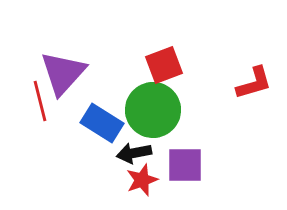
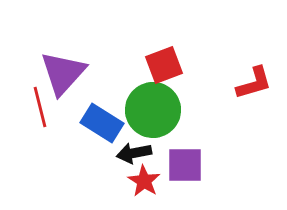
red line: moved 6 px down
red star: moved 2 px right, 1 px down; rotated 20 degrees counterclockwise
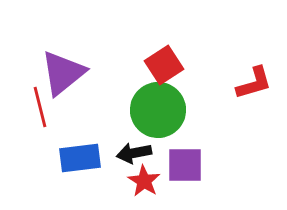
red square: rotated 12 degrees counterclockwise
purple triangle: rotated 9 degrees clockwise
green circle: moved 5 px right
blue rectangle: moved 22 px left, 35 px down; rotated 39 degrees counterclockwise
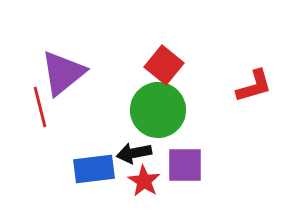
red square: rotated 18 degrees counterclockwise
red L-shape: moved 3 px down
blue rectangle: moved 14 px right, 11 px down
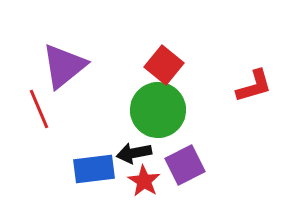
purple triangle: moved 1 px right, 7 px up
red line: moved 1 px left, 2 px down; rotated 9 degrees counterclockwise
purple square: rotated 27 degrees counterclockwise
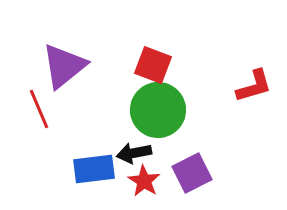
red square: moved 11 px left; rotated 18 degrees counterclockwise
purple square: moved 7 px right, 8 px down
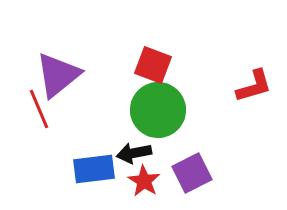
purple triangle: moved 6 px left, 9 px down
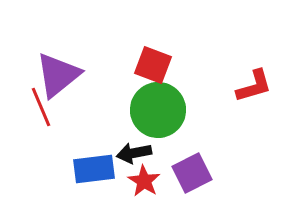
red line: moved 2 px right, 2 px up
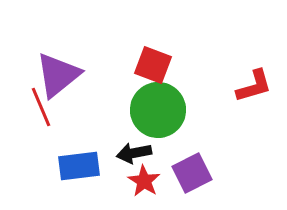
blue rectangle: moved 15 px left, 3 px up
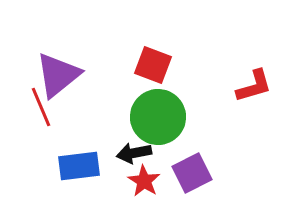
green circle: moved 7 px down
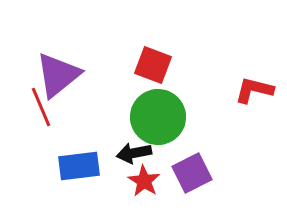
red L-shape: moved 4 px down; rotated 150 degrees counterclockwise
